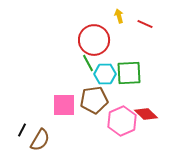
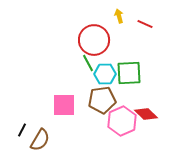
brown pentagon: moved 8 px right
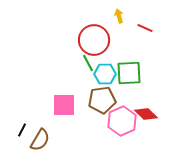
red line: moved 4 px down
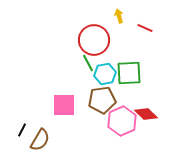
cyan hexagon: rotated 10 degrees counterclockwise
